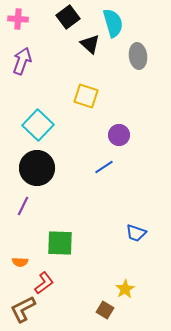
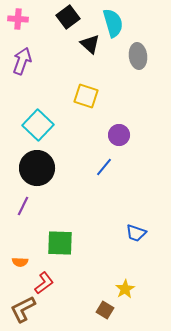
blue line: rotated 18 degrees counterclockwise
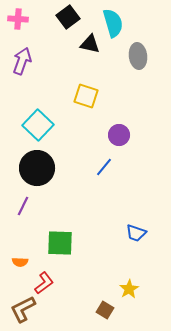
black triangle: rotated 30 degrees counterclockwise
yellow star: moved 4 px right
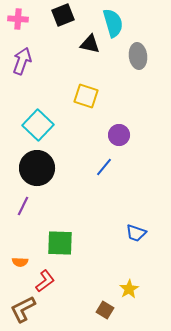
black square: moved 5 px left, 2 px up; rotated 15 degrees clockwise
red L-shape: moved 1 px right, 2 px up
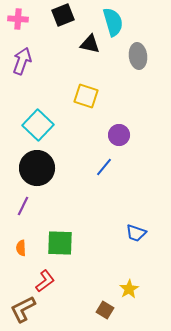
cyan semicircle: moved 1 px up
orange semicircle: moved 1 px right, 14 px up; rotated 84 degrees clockwise
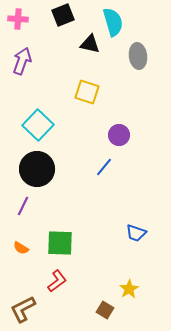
yellow square: moved 1 px right, 4 px up
black circle: moved 1 px down
orange semicircle: rotated 56 degrees counterclockwise
red L-shape: moved 12 px right
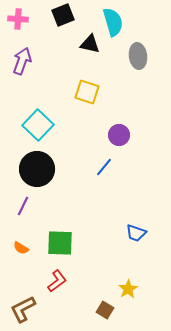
yellow star: moved 1 px left
